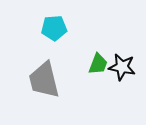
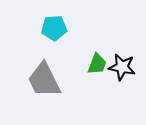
green trapezoid: moved 1 px left
gray trapezoid: rotated 12 degrees counterclockwise
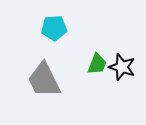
black star: rotated 8 degrees clockwise
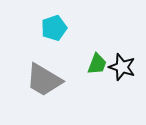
cyan pentagon: rotated 15 degrees counterclockwise
gray trapezoid: rotated 33 degrees counterclockwise
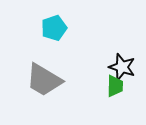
green trapezoid: moved 18 px right, 22 px down; rotated 20 degrees counterclockwise
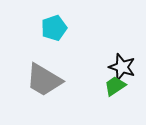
green trapezoid: rotated 125 degrees counterclockwise
